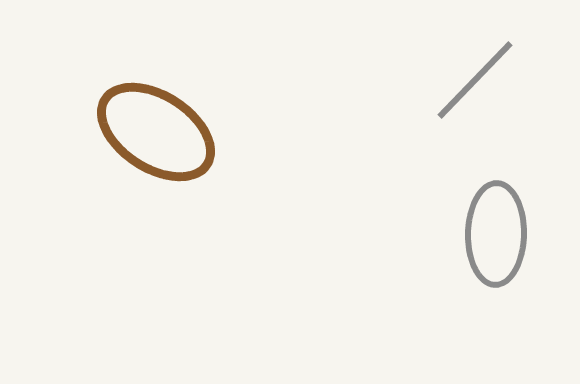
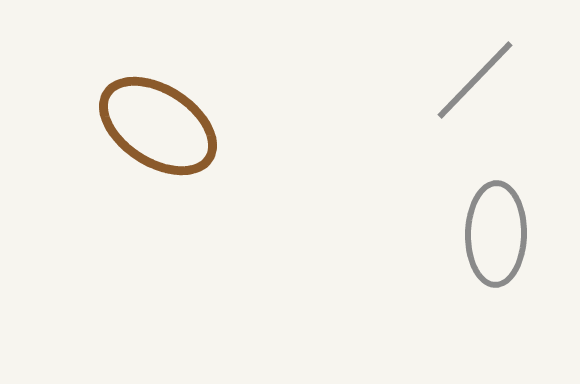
brown ellipse: moved 2 px right, 6 px up
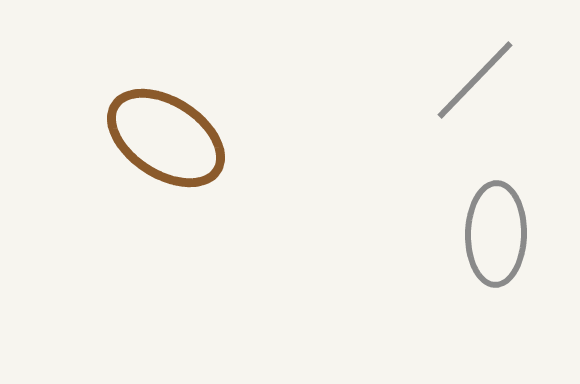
brown ellipse: moved 8 px right, 12 px down
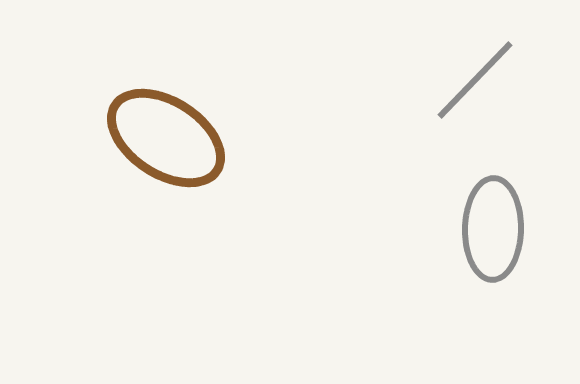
gray ellipse: moved 3 px left, 5 px up
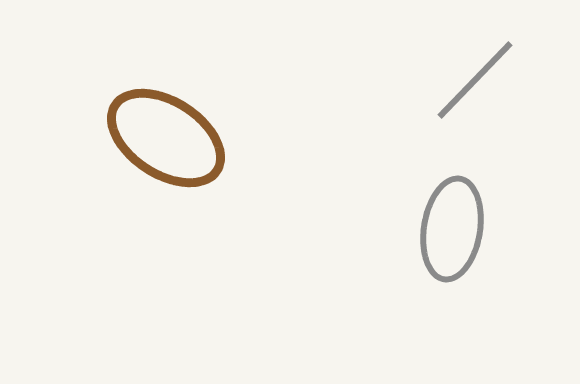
gray ellipse: moved 41 px left; rotated 8 degrees clockwise
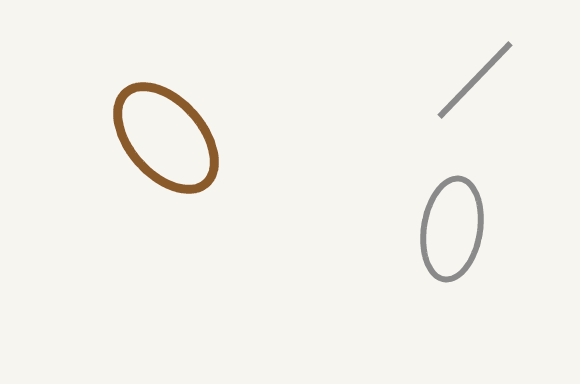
brown ellipse: rotated 16 degrees clockwise
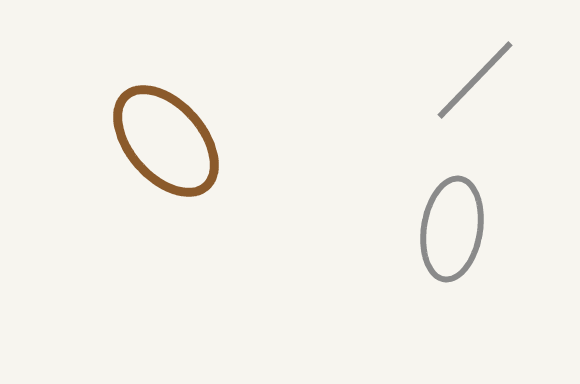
brown ellipse: moved 3 px down
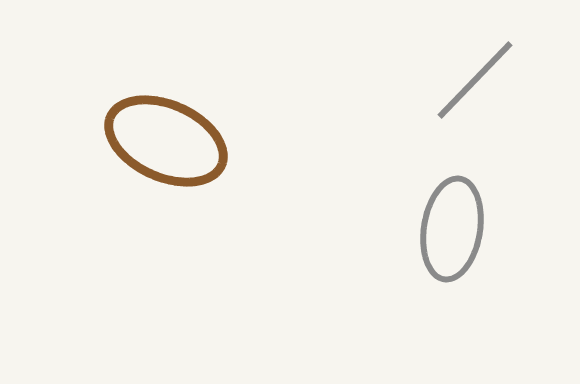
brown ellipse: rotated 25 degrees counterclockwise
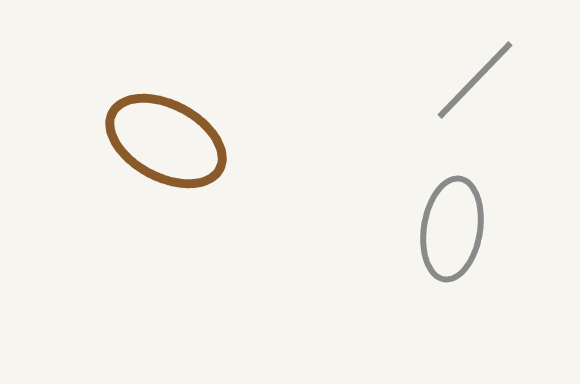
brown ellipse: rotated 4 degrees clockwise
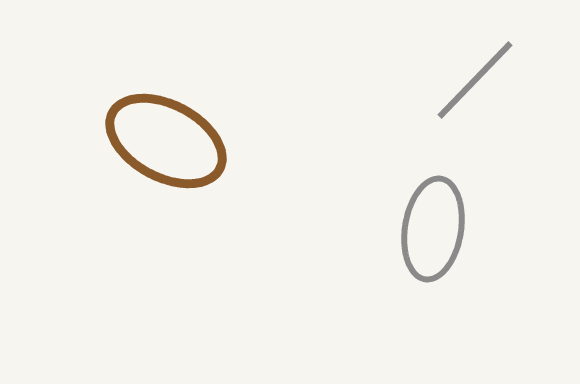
gray ellipse: moved 19 px left
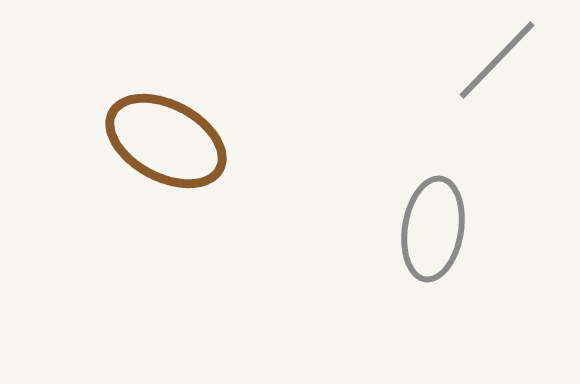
gray line: moved 22 px right, 20 px up
